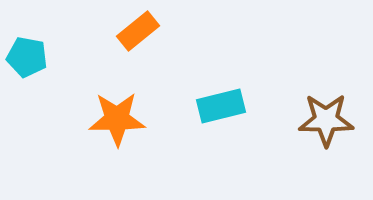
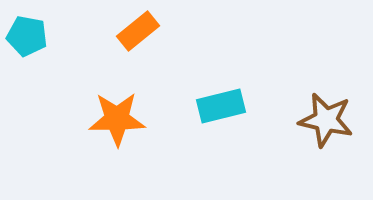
cyan pentagon: moved 21 px up
brown star: rotated 12 degrees clockwise
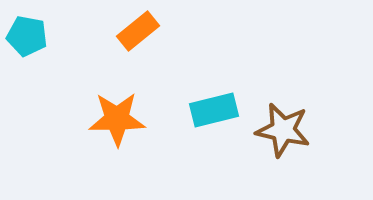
cyan rectangle: moved 7 px left, 4 px down
brown star: moved 43 px left, 10 px down
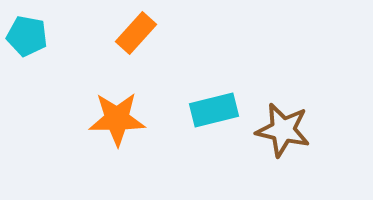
orange rectangle: moved 2 px left, 2 px down; rotated 9 degrees counterclockwise
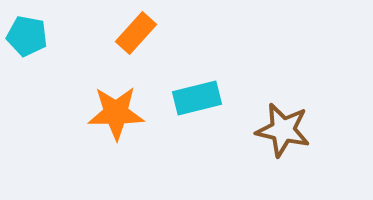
cyan rectangle: moved 17 px left, 12 px up
orange star: moved 1 px left, 6 px up
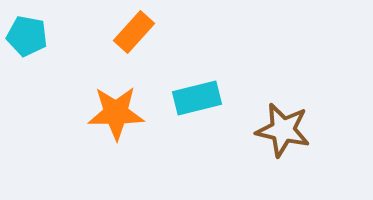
orange rectangle: moved 2 px left, 1 px up
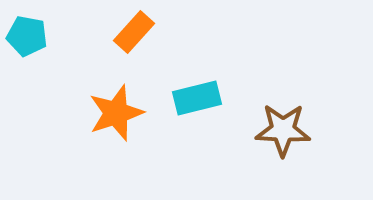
orange star: rotated 18 degrees counterclockwise
brown star: rotated 10 degrees counterclockwise
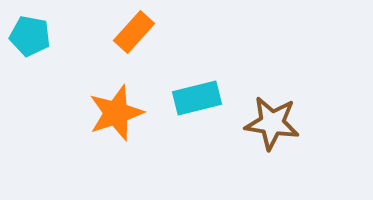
cyan pentagon: moved 3 px right
brown star: moved 11 px left, 7 px up; rotated 6 degrees clockwise
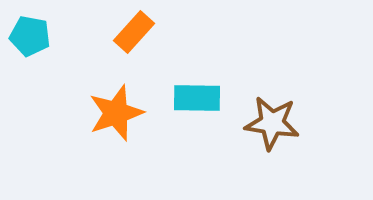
cyan rectangle: rotated 15 degrees clockwise
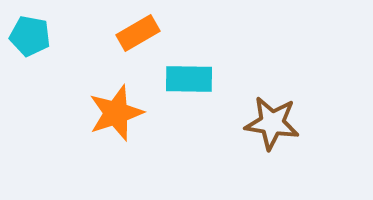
orange rectangle: moved 4 px right, 1 px down; rotated 18 degrees clockwise
cyan rectangle: moved 8 px left, 19 px up
